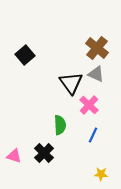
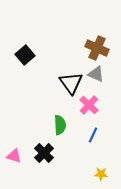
brown cross: rotated 15 degrees counterclockwise
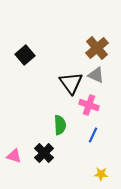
brown cross: rotated 25 degrees clockwise
gray triangle: moved 1 px down
pink cross: rotated 24 degrees counterclockwise
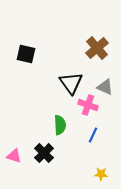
black square: moved 1 px right, 1 px up; rotated 36 degrees counterclockwise
gray triangle: moved 9 px right, 12 px down
pink cross: moved 1 px left
